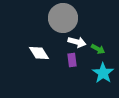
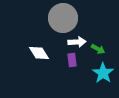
white arrow: rotated 18 degrees counterclockwise
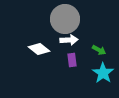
gray circle: moved 2 px right, 1 px down
white arrow: moved 8 px left, 2 px up
green arrow: moved 1 px right, 1 px down
white diamond: moved 4 px up; rotated 20 degrees counterclockwise
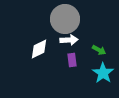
white diamond: rotated 65 degrees counterclockwise
